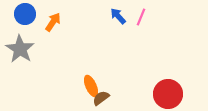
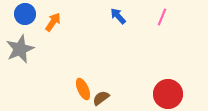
pink line: moved 21 px right
gray star: rotated 16 degrees clockwise
orange ellipse: moved 8 px left, 3 px down
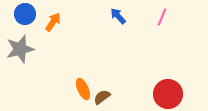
gray star: rotated 8 degrees clockwise
brown semicircle: moved 1 px right, 1 px up
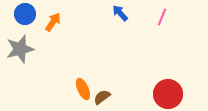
blue arrow: moved 2 px right, 3 px up
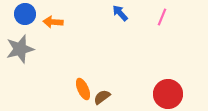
orange arrow: rotated 120 degrees counterclockwise
